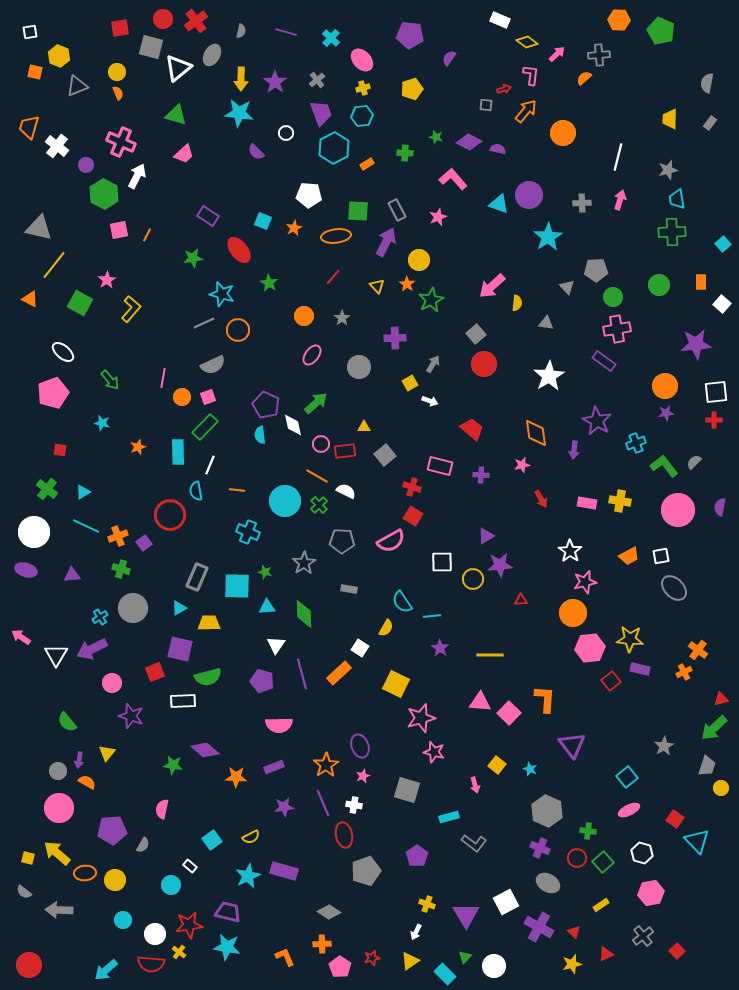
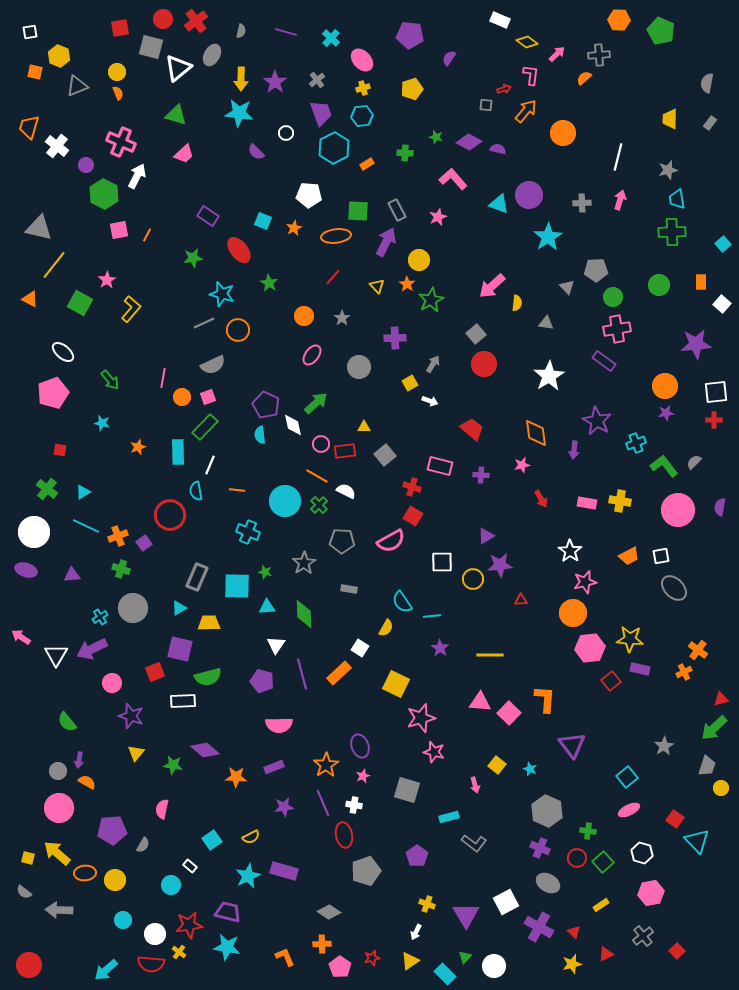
yellow triangle at (107, 753): moved 29 px right
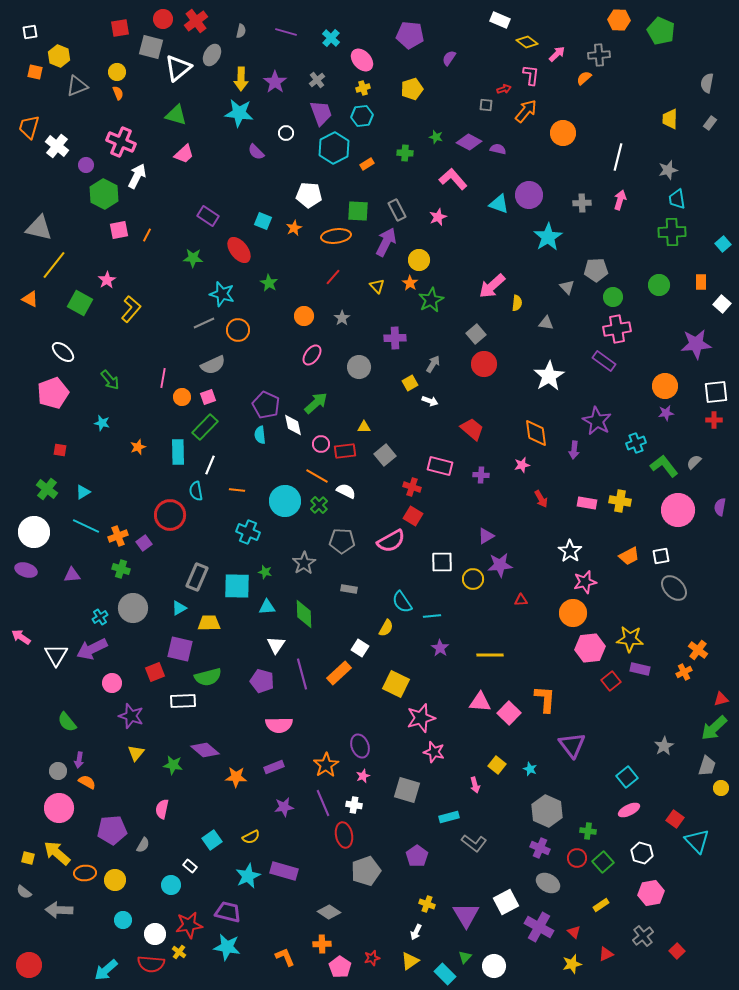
green star at (193, 258): rotated 12 degrees clockwise
orange star at (407, 284): moved 3 px right, 1 px up
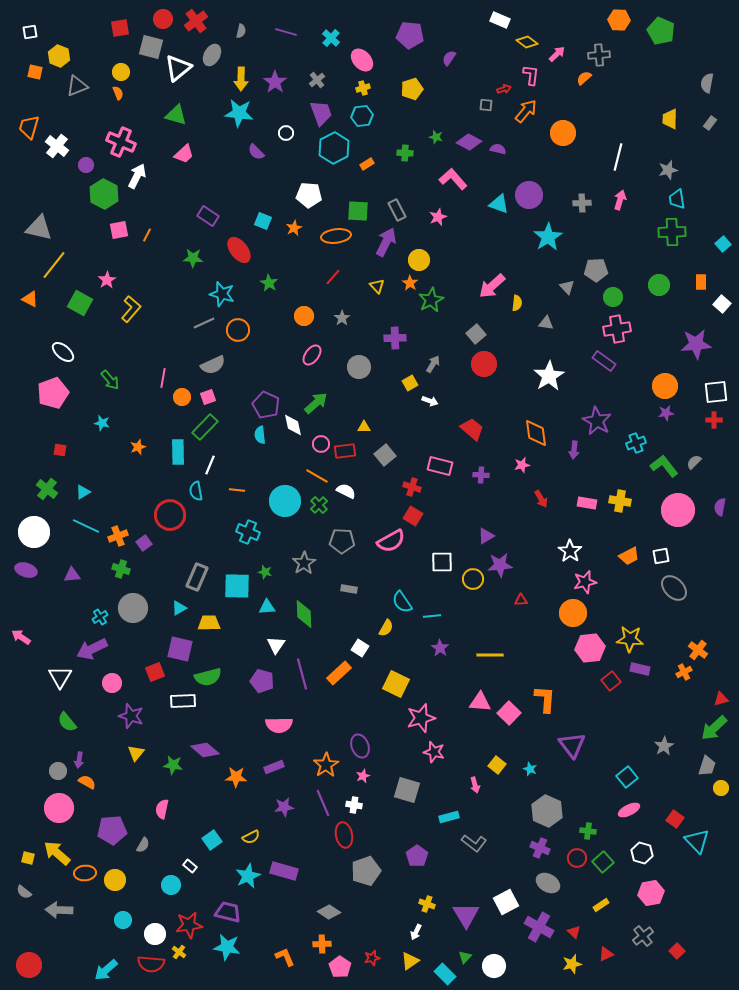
yellow circle at (117, 72): moved 4 px right
white triangle at (56, 655): moved 4 px right, 22 px down
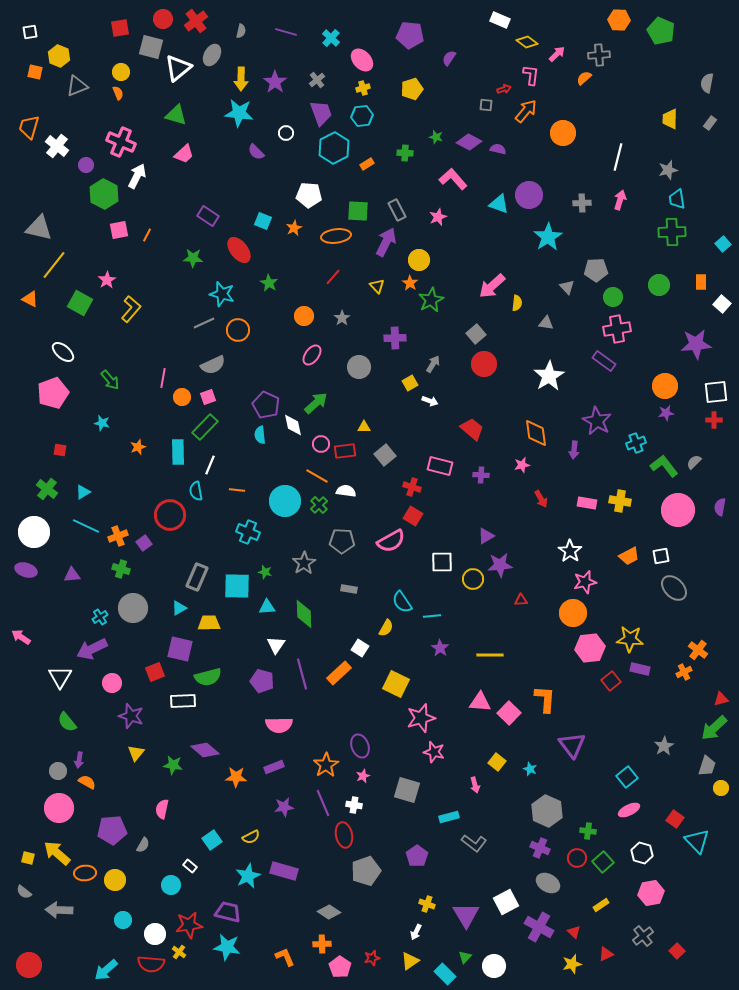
white semicircle at (346, 491): rotated 18 degrees counterclockwise
yellow square at (497, 765): moved 3 px up
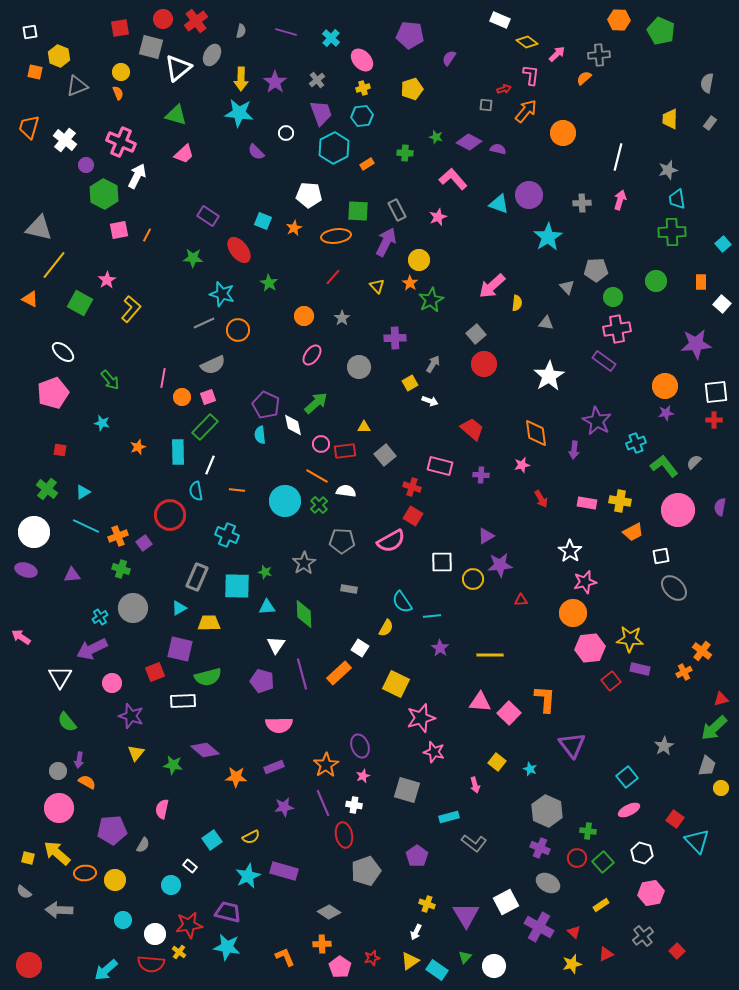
white cross at (57, 146): moved 8 px right, 6 px up
green circle at (659, 285): moved 3 px left, 4 px up
cyan cross at (248, 532): moved 21 px left, 3 px down
orange trapezoid at (629, 556): moved 4 px right, 24 px up
orange cross at (698, 650): moved 4 px right, 1 px down
cyan rectangle at (445, 974): moved 8 px left, 4 px up; rotated 10 degrees counterclockwise
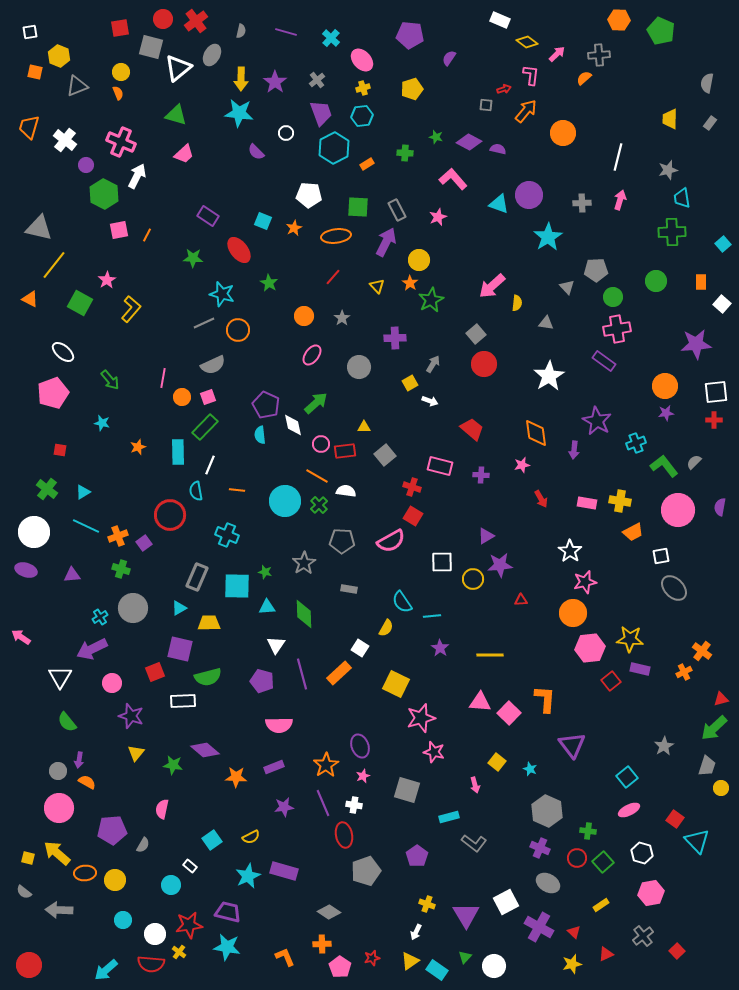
cyan trapezoid at (677, 199): moved 5 px right, 1 px up
green square at (358, 211): moved 4 px up
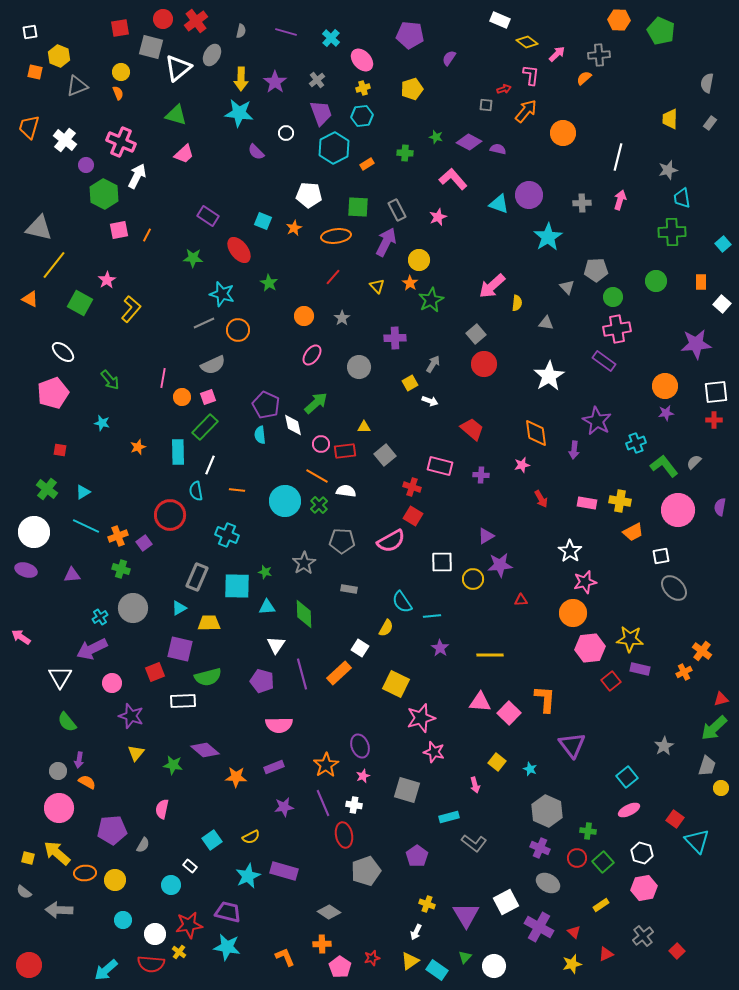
pink hexagon at (651, 893): moved 7 px left, 5 px up
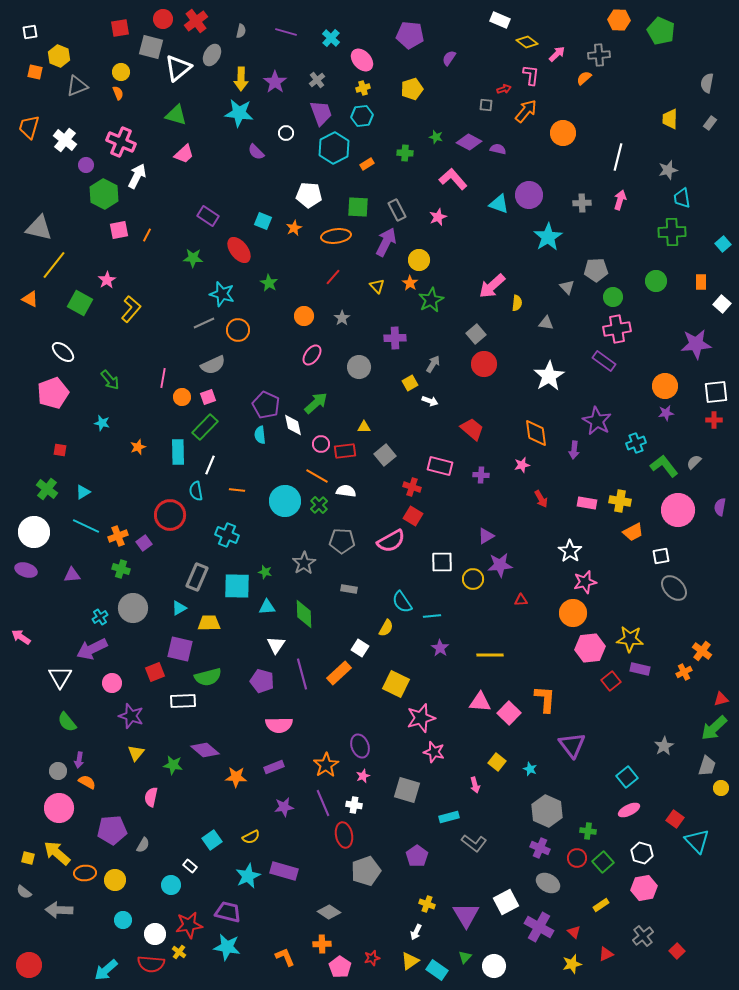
pink semicircle at (162, 809): moved 11 px left, 12 px up
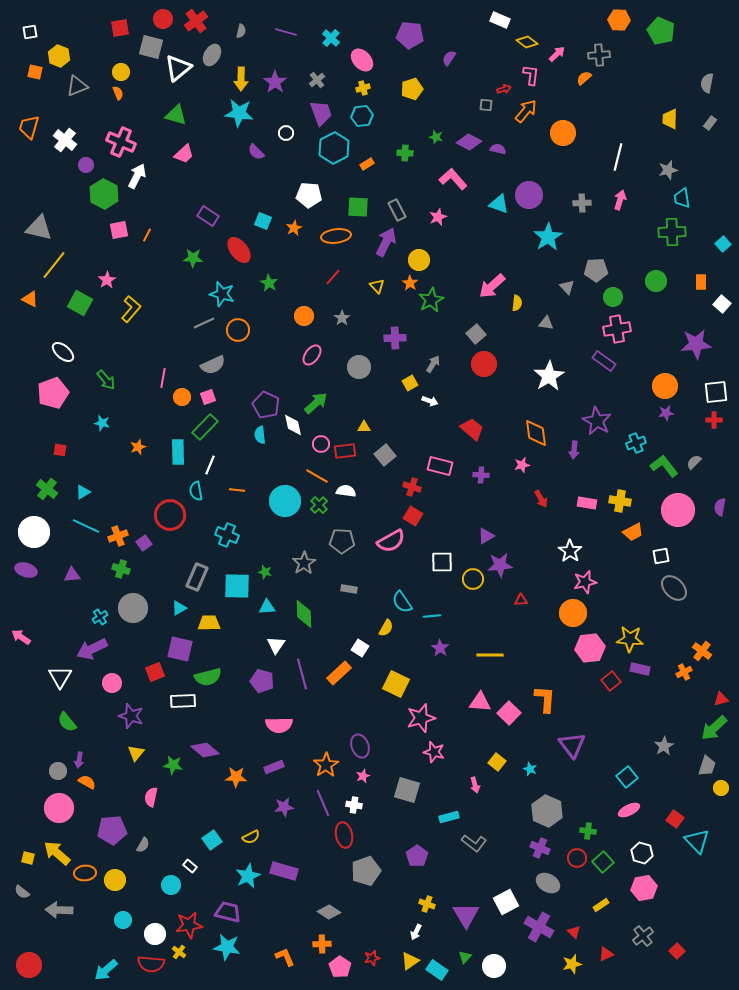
green arrow at (110, 380): moved 4 px left
gray semicircle at (24, 892): moved 2 px left
